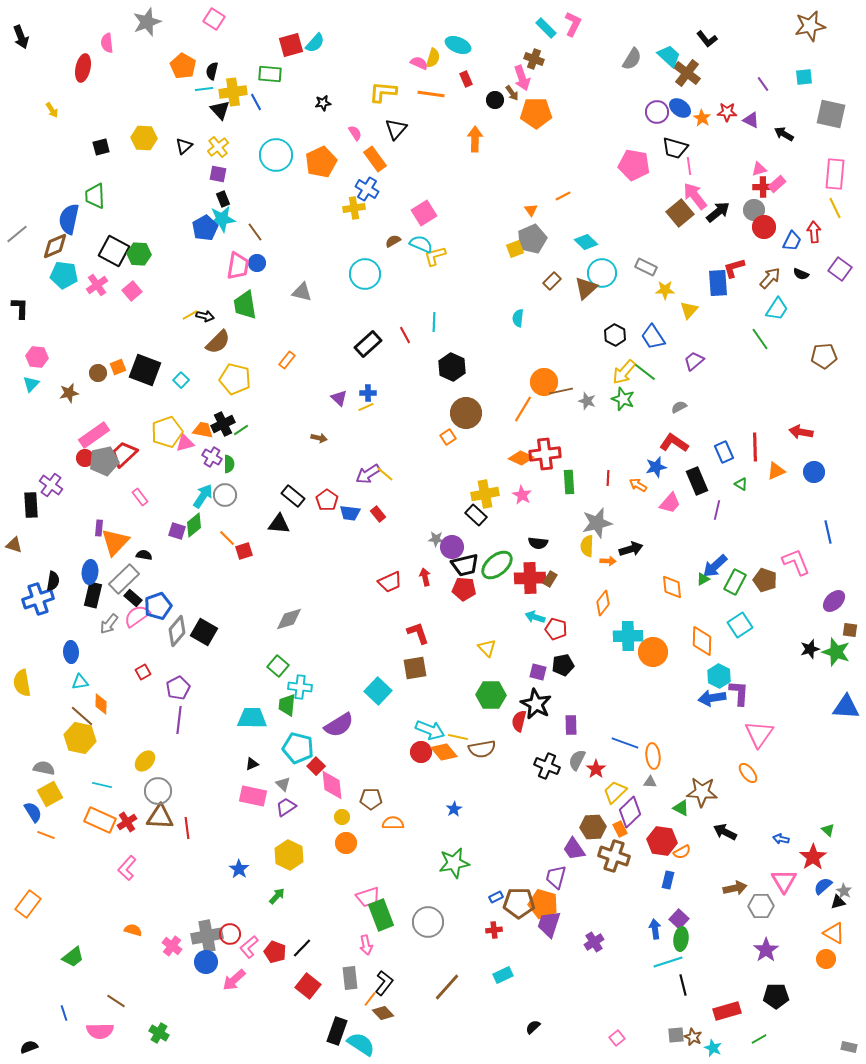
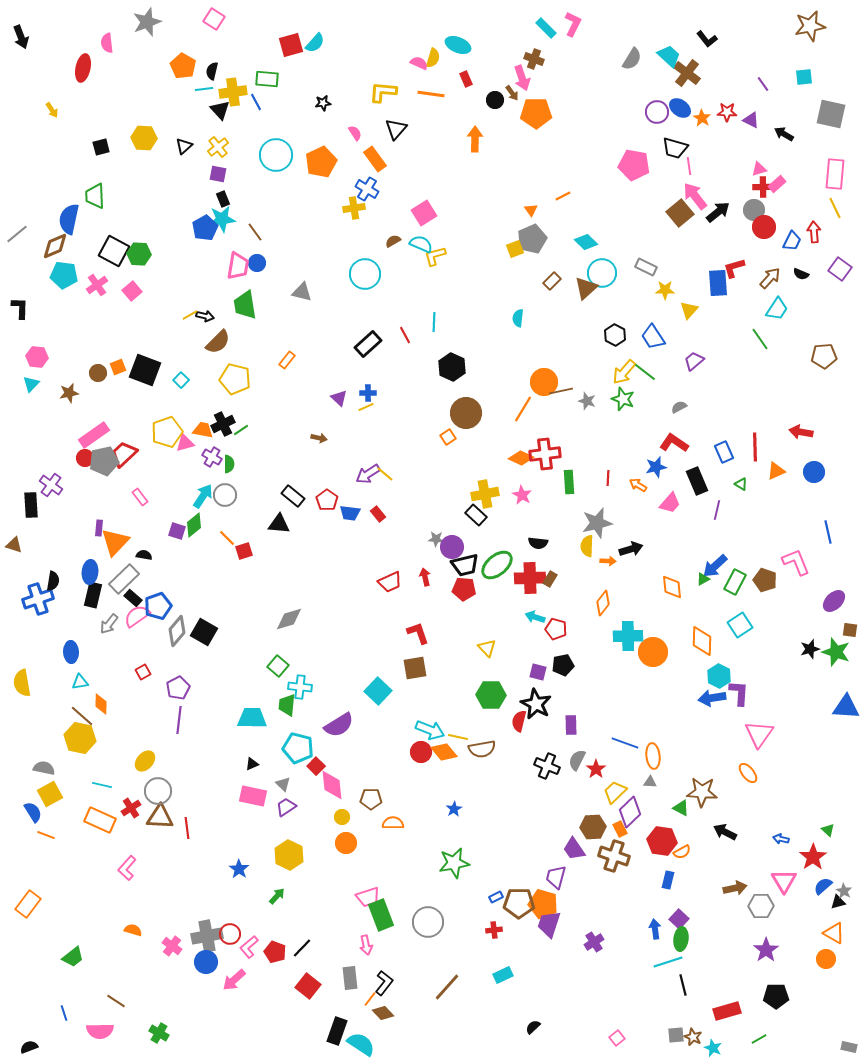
green rectangle at (270, 74): moved 3 px left, 5 px down
red cross at (127, 822): moved 4 px right, 14 px up
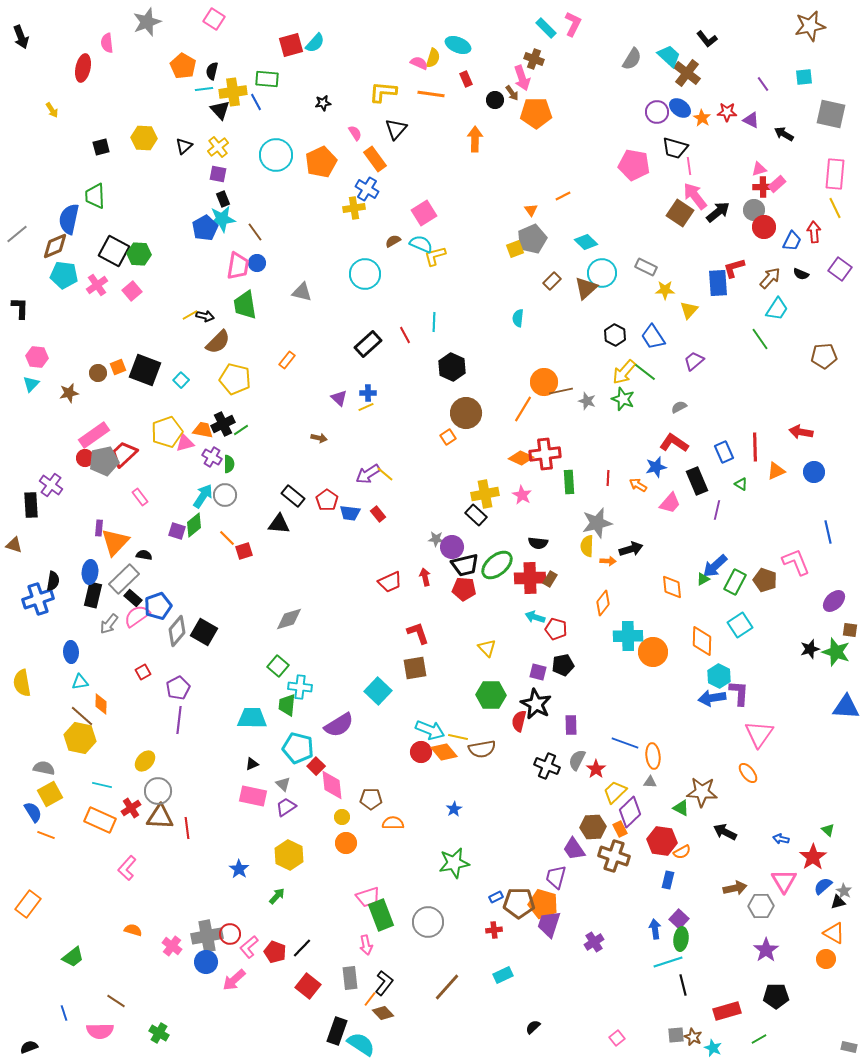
brown square at (680, 213): rotated 16 degrees counterclockwise
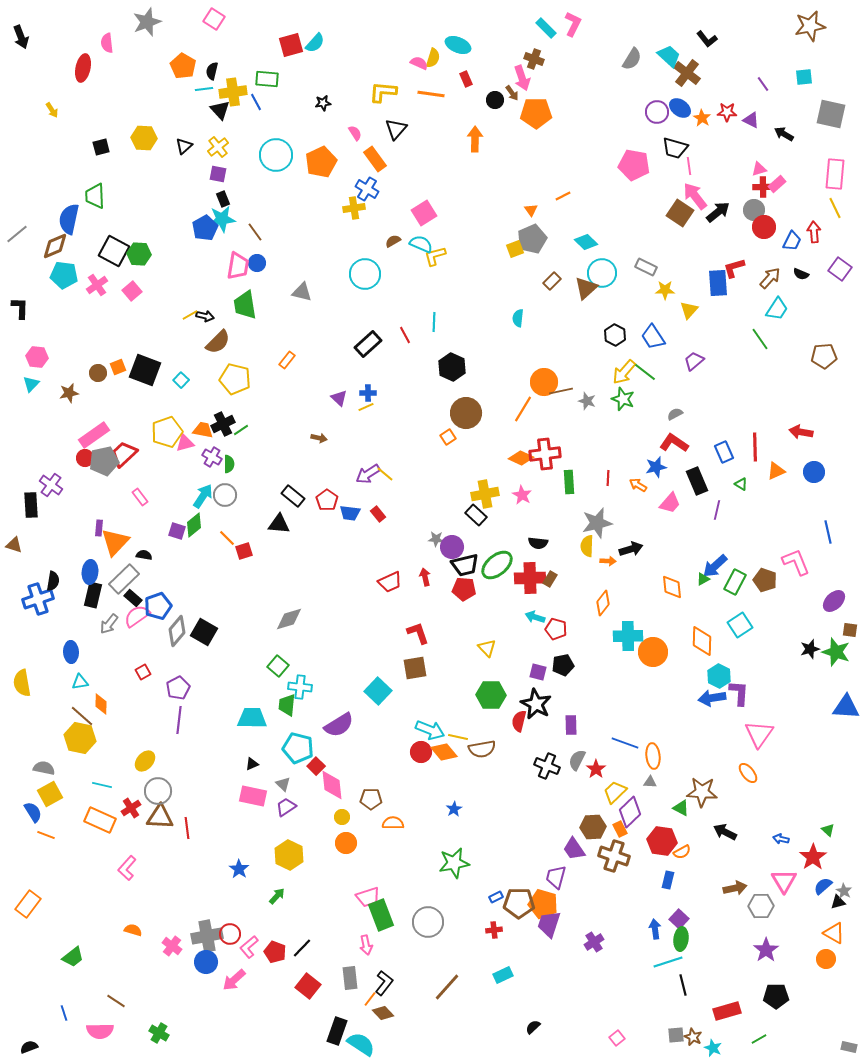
gray semicircle at (679, 407): moved 4 px left, 7 px down
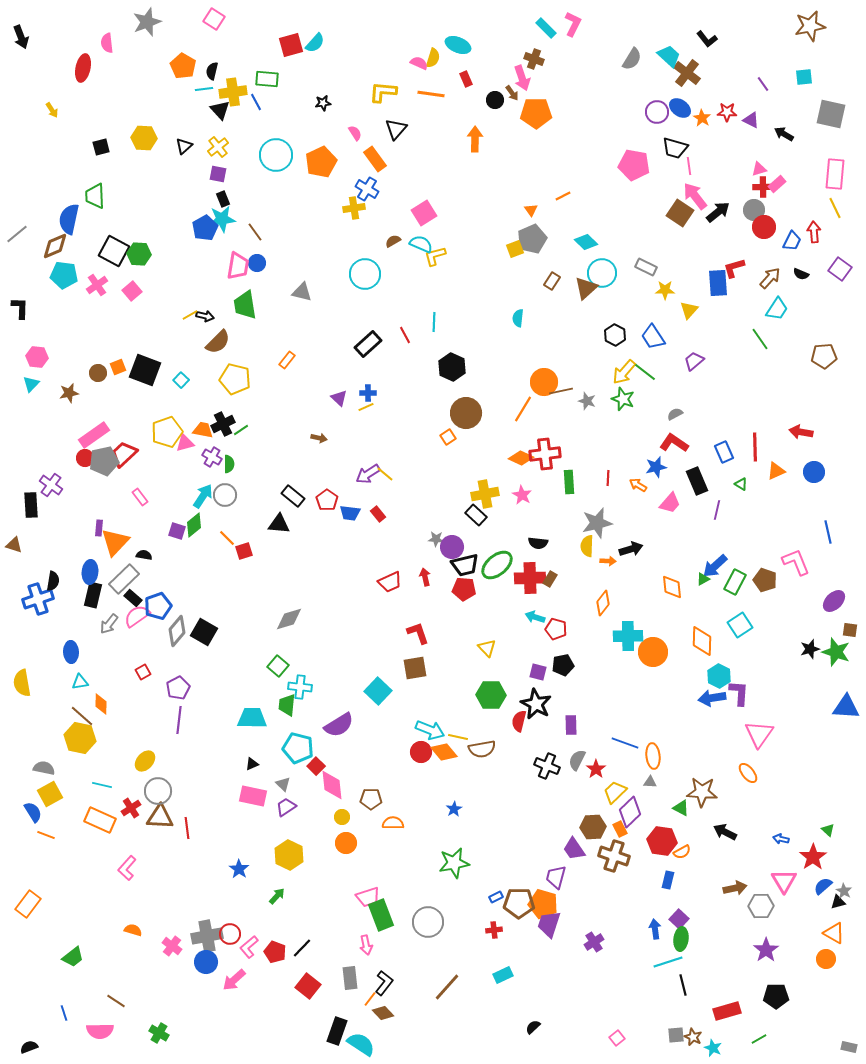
brown rectangle at (552, 281): rotated 12 degrees counterclockwise
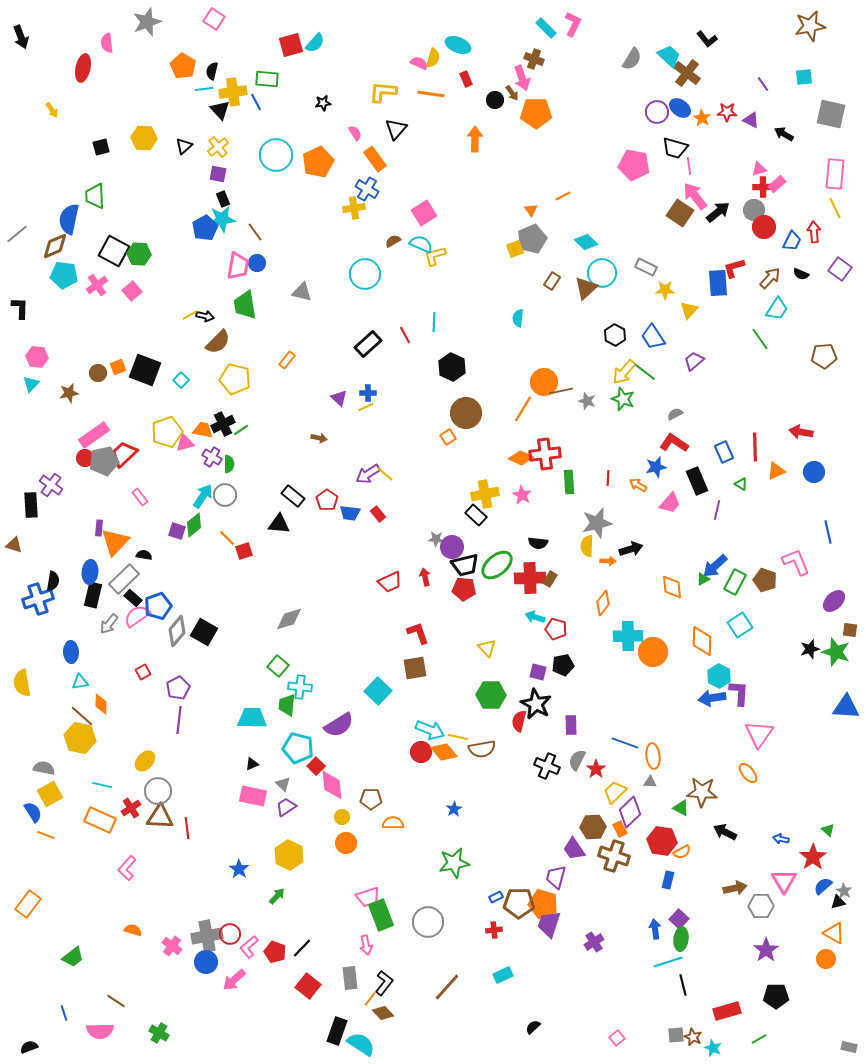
orange pentagon at (321, 162): moved 3 px left
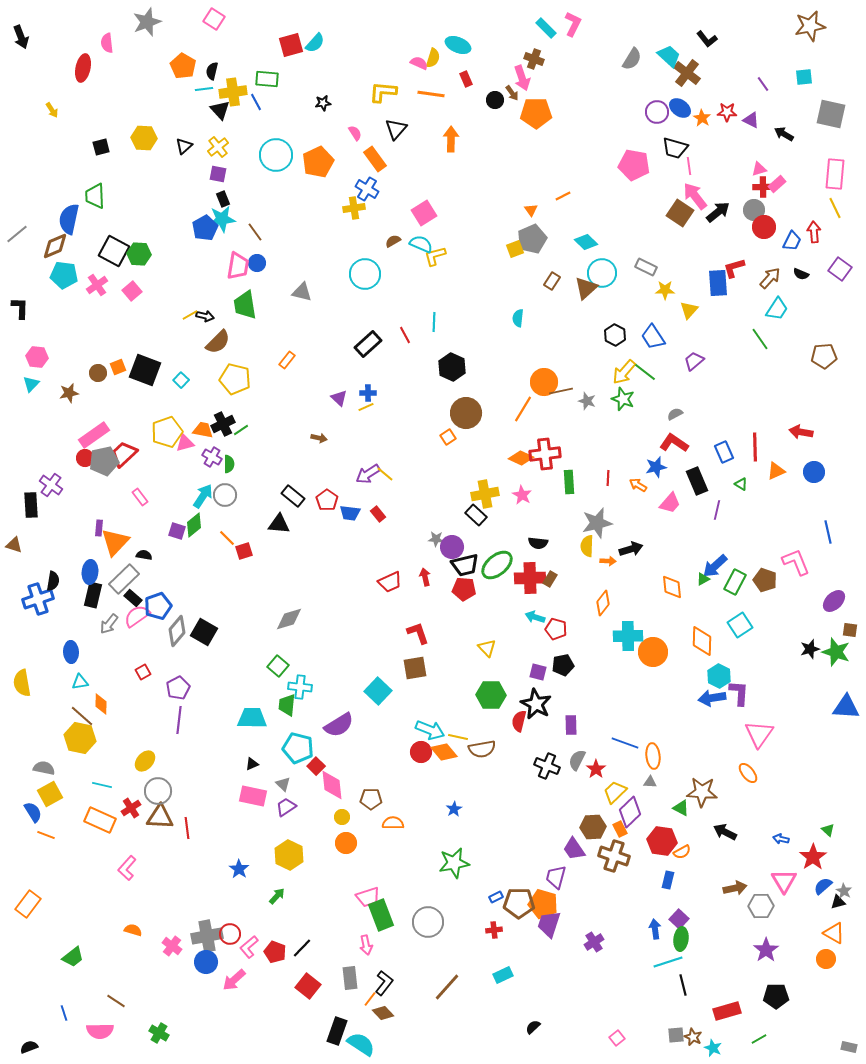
orange arrow at (475, 139): moved 24 px left
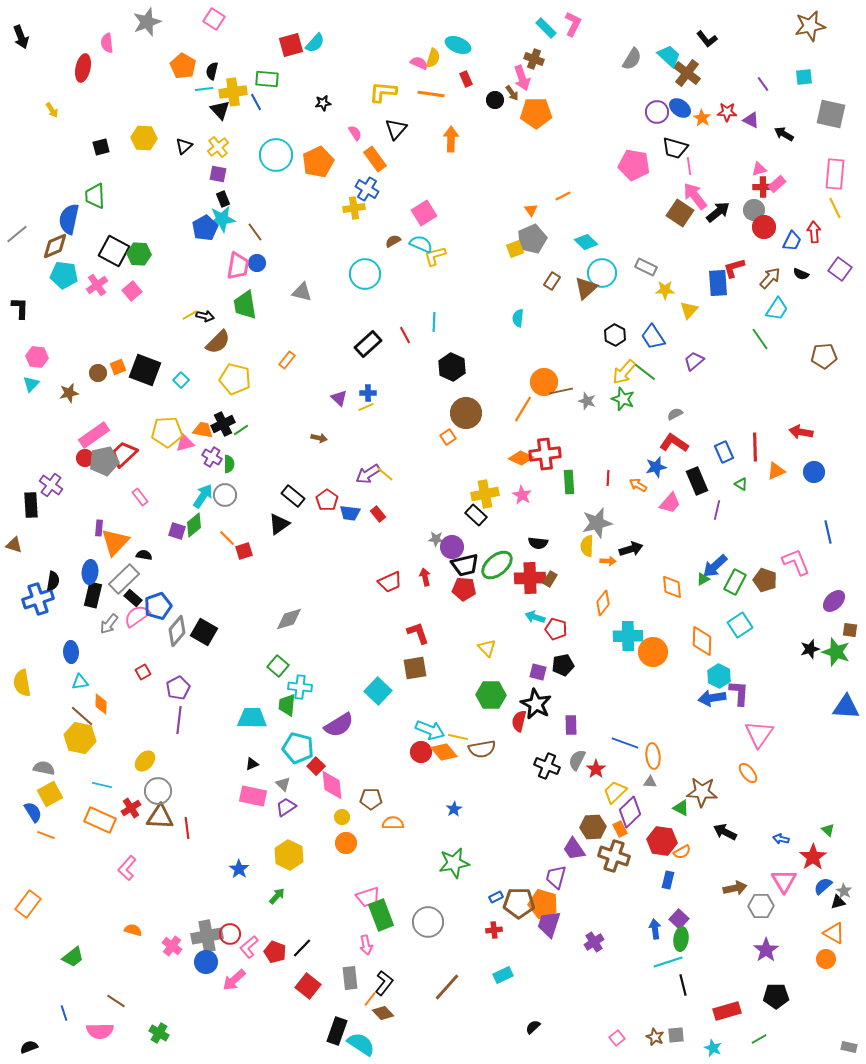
yellow pentagon at (167, 432): rotated 16 degrees clockwise
black triangle at (279, 524): rotated 40 degrees counterclockwise
brown star at (693, 1037): moved 38 px left
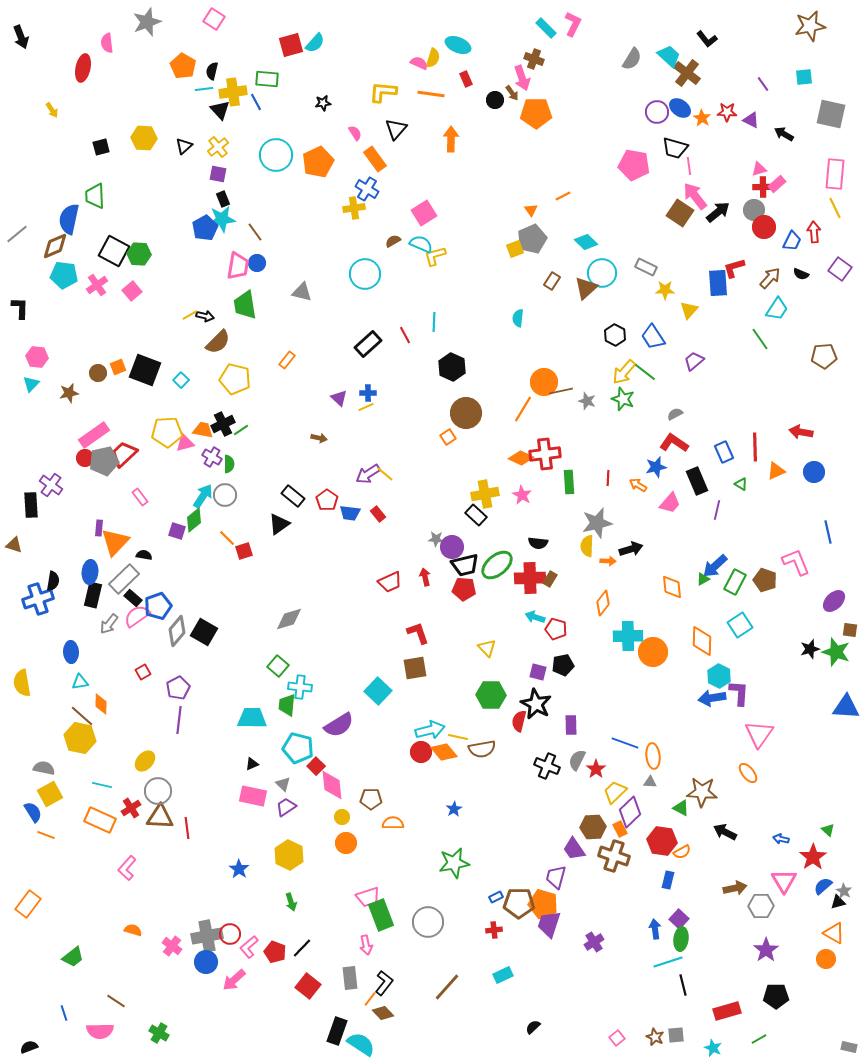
green diamond at (194, 525): moved 5 px up
cyan arrow at (430, 730): rotated 36 degrees counterclockwise
green arrow at (277, 896): moved 14 px right, 6 px down; rotated 120 degrees clockwise
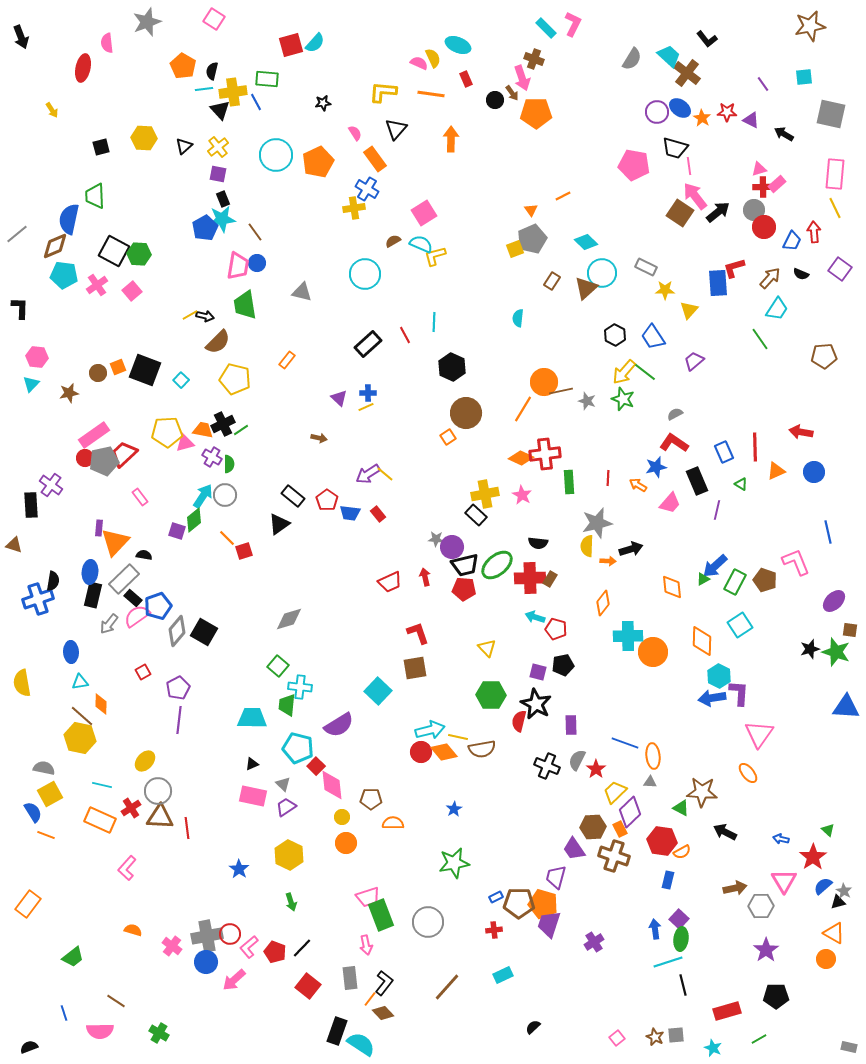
yellow semicircle at (433, 58): rotated 42 degrees counterclockwise
